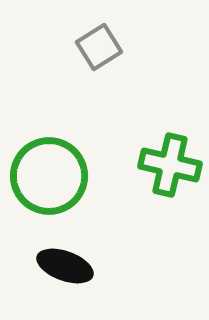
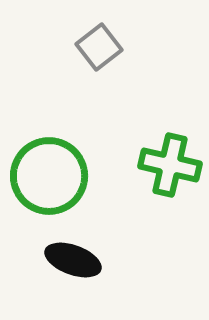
gray square: rotated 6 degrees counterclockwise
black ellipse: moved 8 px right, 6 px up
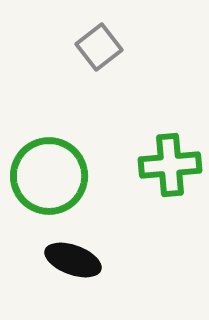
green cross: rotated 18 degrees counterclockwise
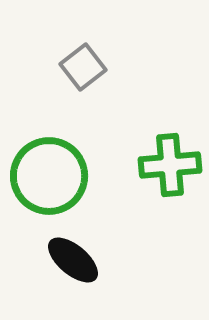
gray square: moved 16 px left, 20 px down
black ellipse: rotated 20 degrees clockwise
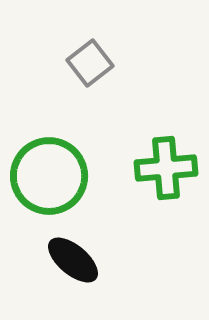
gray square: moved 7 px right, 4 px up
green cross: moved 4 px left, 3 px down
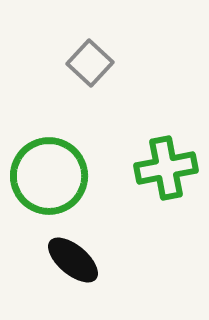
gray square: rotated 9 degrees counterclockwise
green cross: rotated 6 degrees counterclockwise
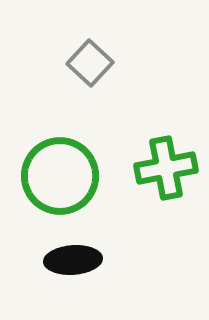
green circle: moved 11 px right
black ellipse: rotated 44 degrees counterclockwise
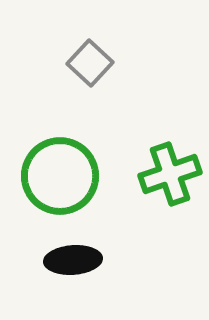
green cross: moved 4 px right, 6 px down; rotated 8 degrees counterclockwise
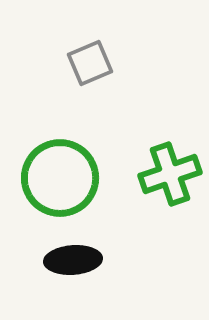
gray square: rotated 24 degrees clockwise
green circle: moved 2 px down
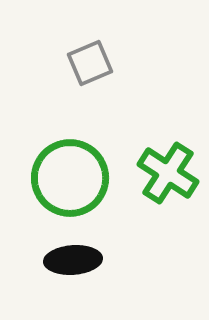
green cross: moved 2 px left, 1 px up; rotated 38 degrees counterclockwise
green circle: moved 10 px right
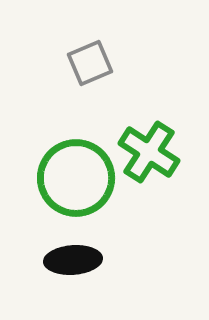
green cross: moved 19 px left, 21 px up
green circle: moved 6 px right
